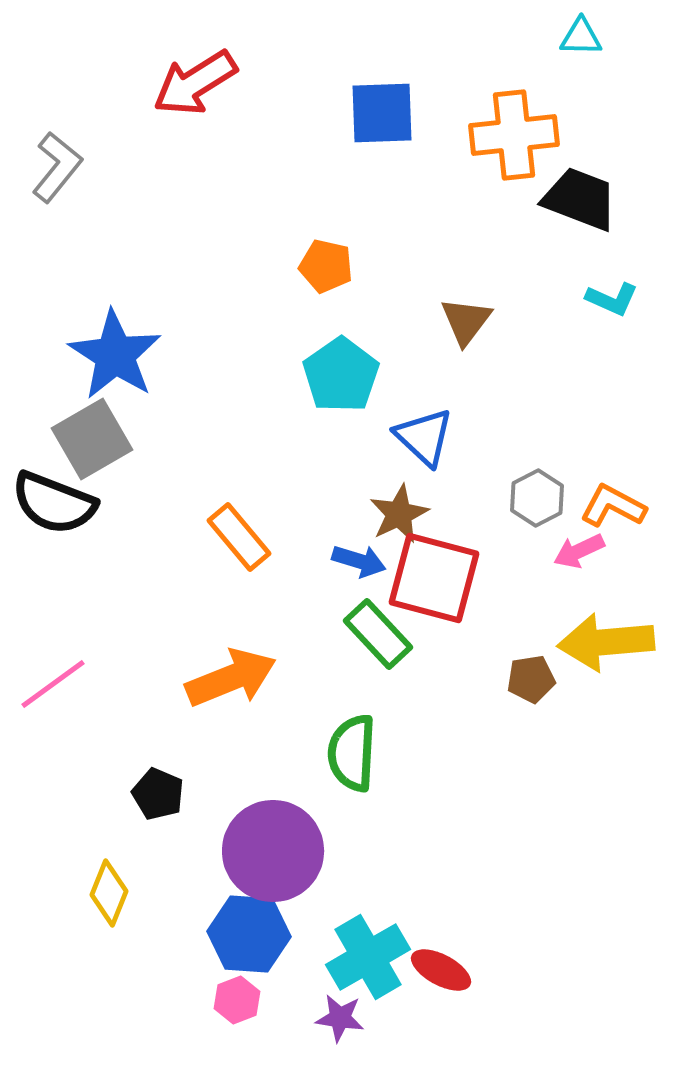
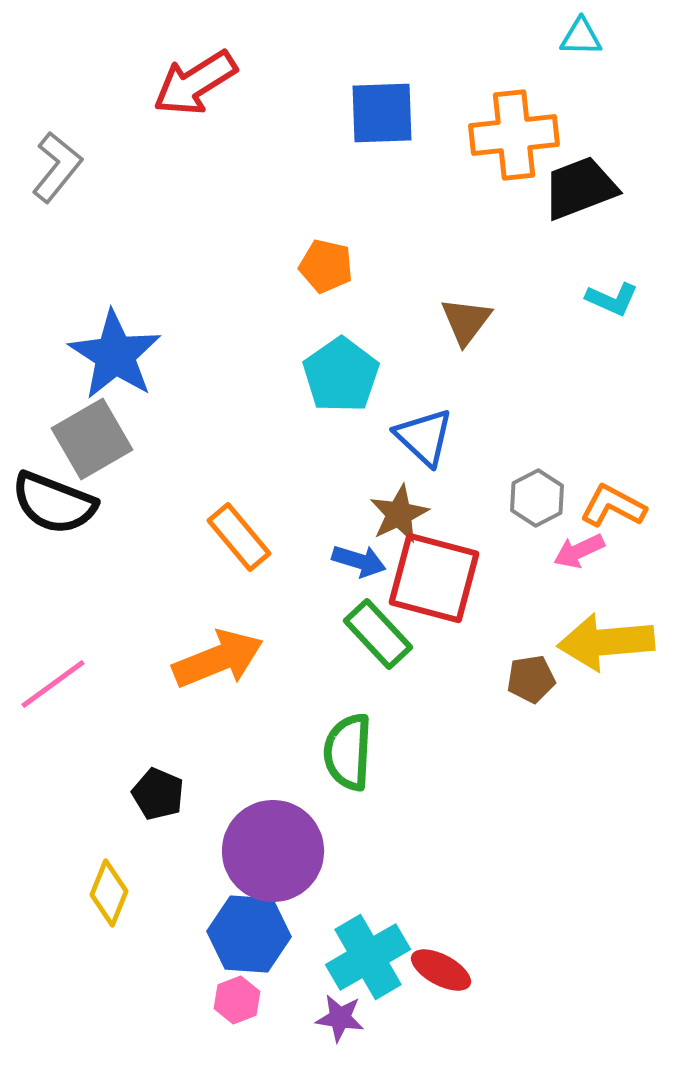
black trapezoid: moved 11 px up; rotated 42 degrees counterclockwise
orange arrow: moved 13 px left, 19 px up
green semicircle: moved 4 px left, 1 px up
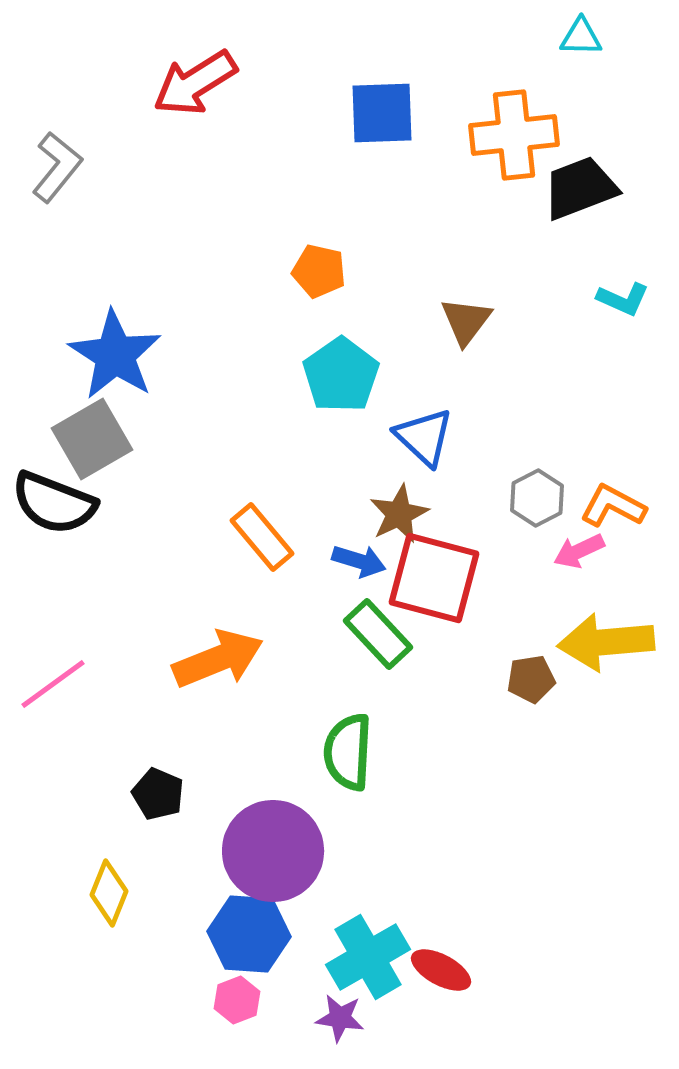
orange pentagon: moved 7 px left, 5 px down
cyan L-shape: moved 11 px right
orange rectangle: moved 23 px right
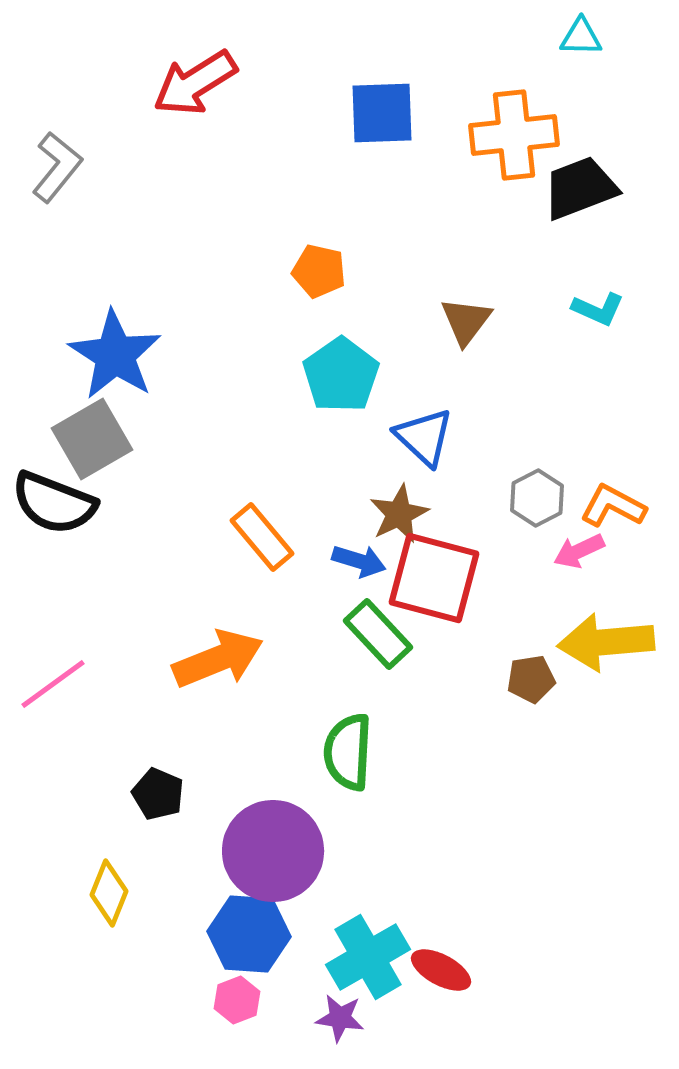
cyan L-shape: moved 25 px left, 10 px down
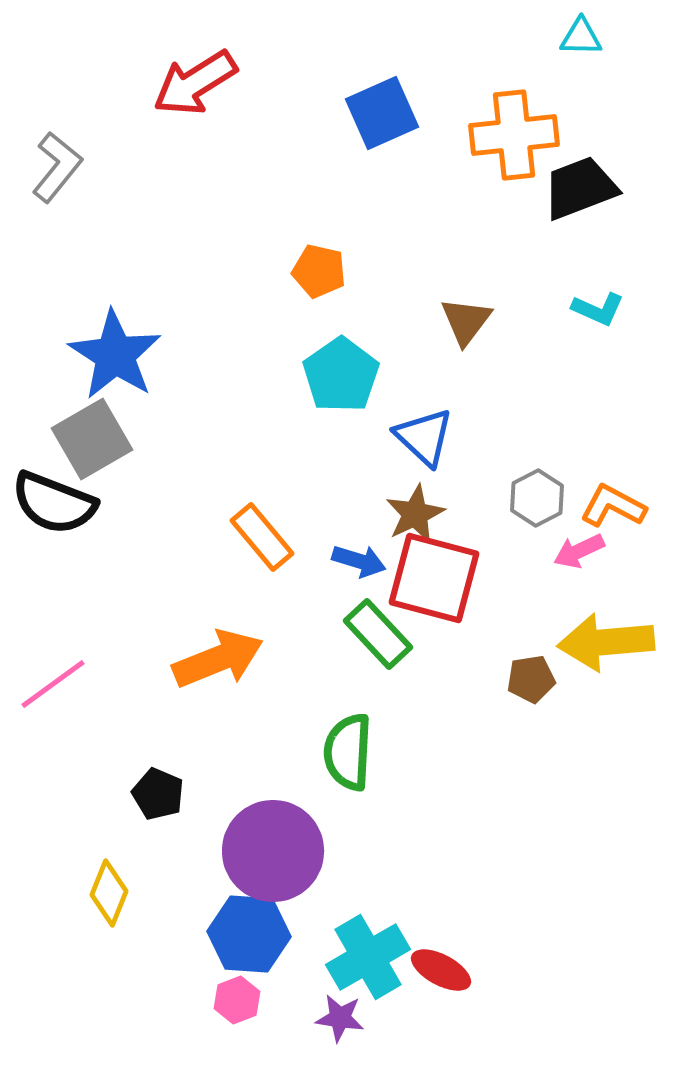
blue square: rotated 22 degrees counterclockwise
brown star: moved 16 px right
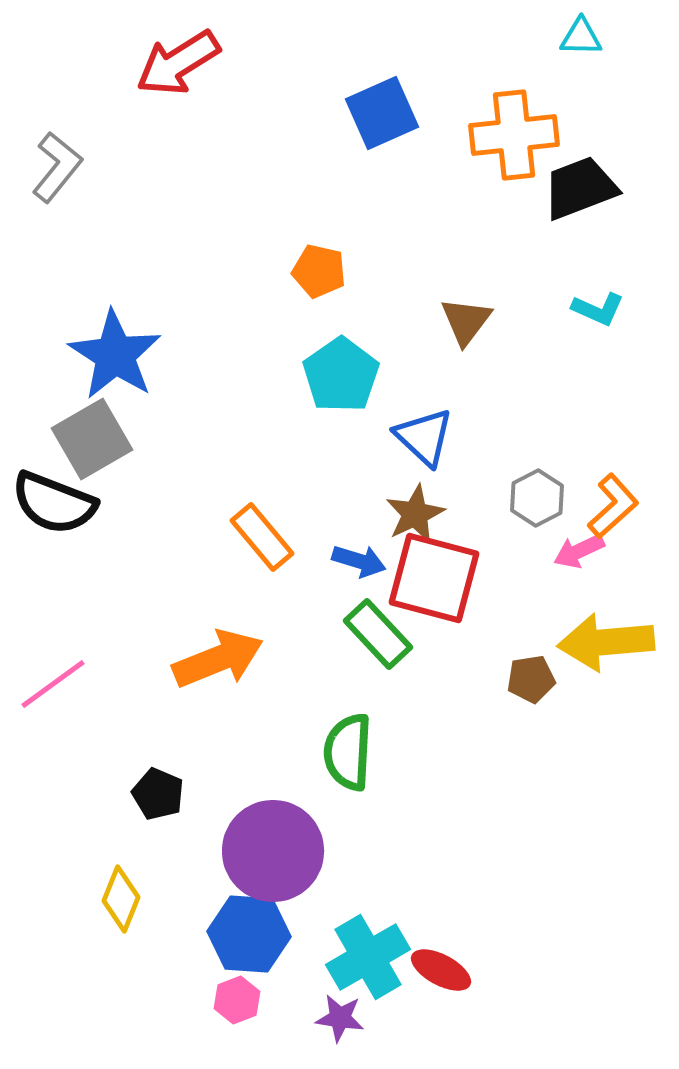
red arrow: moved 17 px left, 20 px up
orange L-shape: rotated 110 degrees clockwise
yellow diamond: moved 12 px right, 6 px down
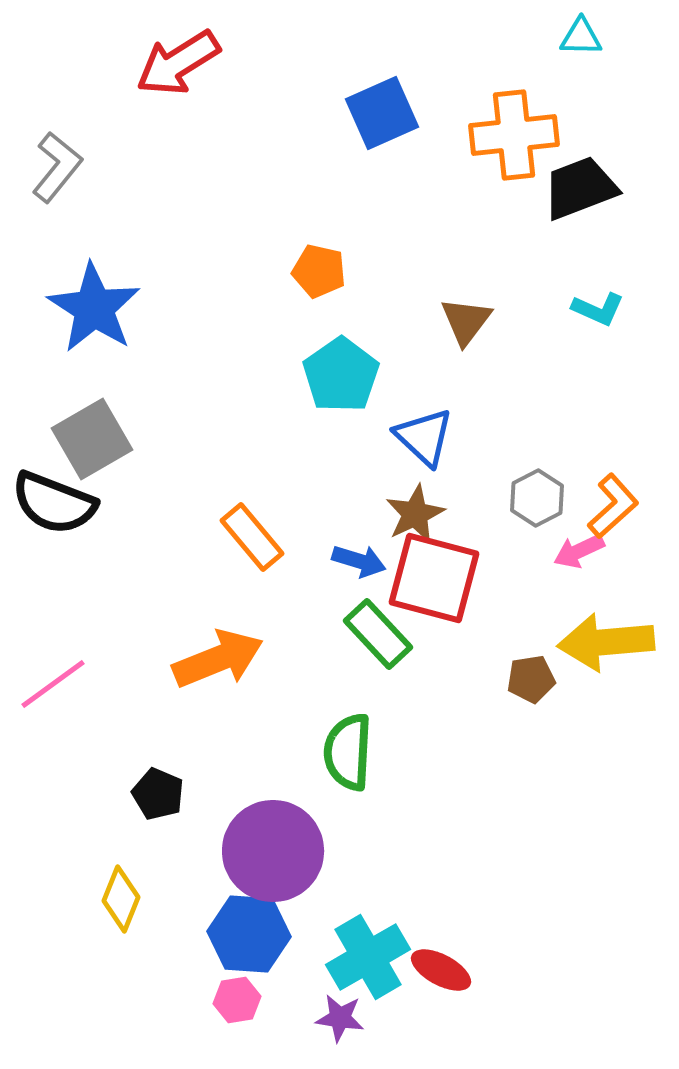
blue star: moved 21 px left, 47 px up
orange rectangle: moved 10 px left
pink hexagon: rotated 12 degrees clockwise
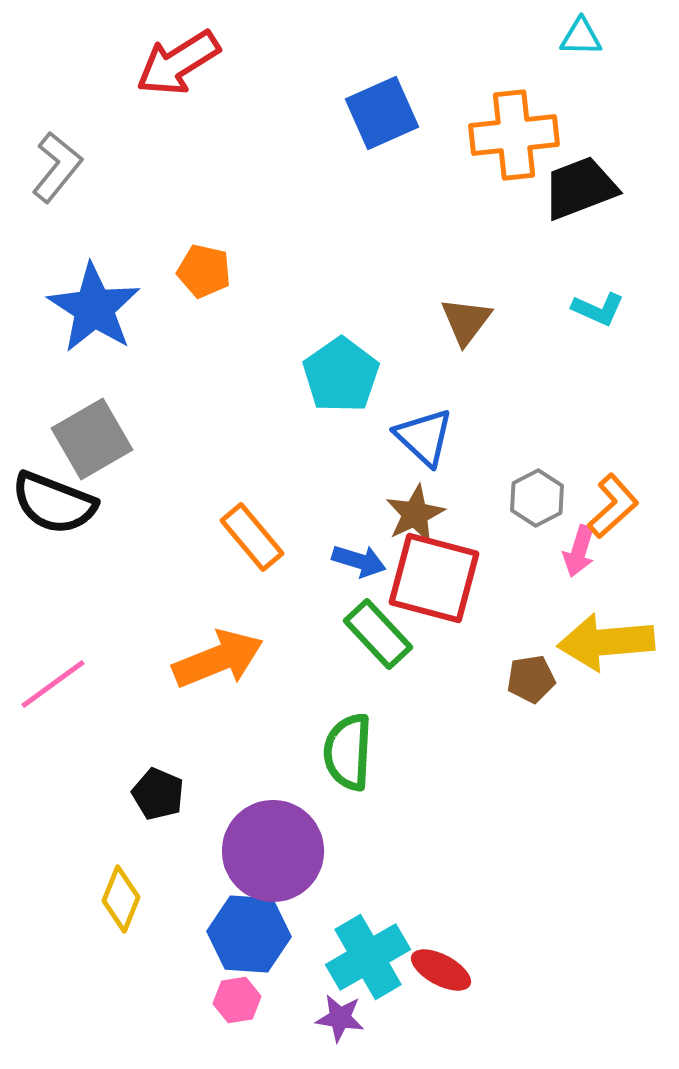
orange pentagon: moved 115 px left
pink arrow: rotated 48 degrees counterclockwise
